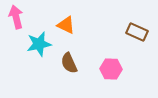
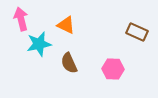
pink arrow: moved 5 px right, 2 px down
pink hexagon: moved 2 px right
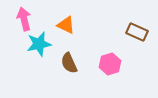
pink arrow: moved 3 px right
pink hexagon: moved 3 px left, 5 px up; rotated 20 degrees counterclockwise
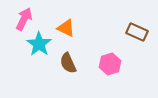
pink arrow: rotated 40 degrees clockwise
orange triangle: moved 3 px down
cyan star: rotated 25 degrees counterclockwise
brown semicircle: moved 1 px left
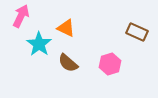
pink arrow: moved 3 px left, 3 px up
brown semicircle: rotated 25 degrees counterclockwise
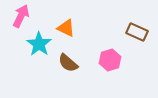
pink hexagon: moved 4 px up
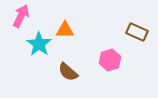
orange triangle: moved 1 px left, 2 px down; rotated 24 degrees counterclockwise
brown semicircle: moved 9 px down
